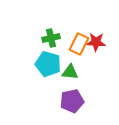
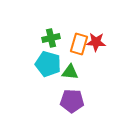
orange rectangle: rotated 10 degrees counterclockwise
purple pentagon: rotated 15 degrees clockwise
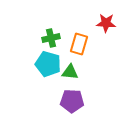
red star: moved 10 px right, 19 px up
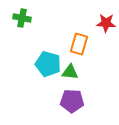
green cross: moved 29 px left, 20 px up; rotated 24 degrees clockwise
